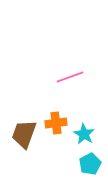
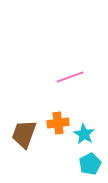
orange cross: moved 2 px right
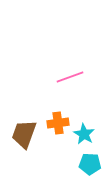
cyan pentagon: rotated 30 degrees clockwise
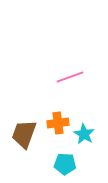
cyan pentagon: moved 25 px left
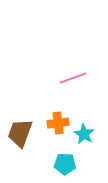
pink line: moved 3 px right, 1 px down
brown trapezoid: moved 4 px left, 1 px up
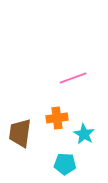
orange cross: moved 1 px left, 5 px up
brown trapezoid: rotated 12 degrees counterclockwise
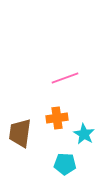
pink line: moved 8 px left
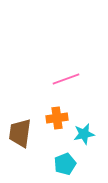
pink line: moved 1 px right, 1 px down
cyan star: rotated 30 degrees clockwise
cyan pentagon: rotated 25 degrees counterclockwise
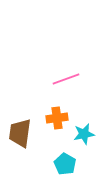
cyan pentagon: rotated 20 degrees counterclockwise
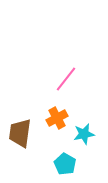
pink line: rotated 32 degrees counterclockwise
orange cross: rotated 20 degrees counterclockwise
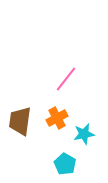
brown trapezoid: moved 12 px up
